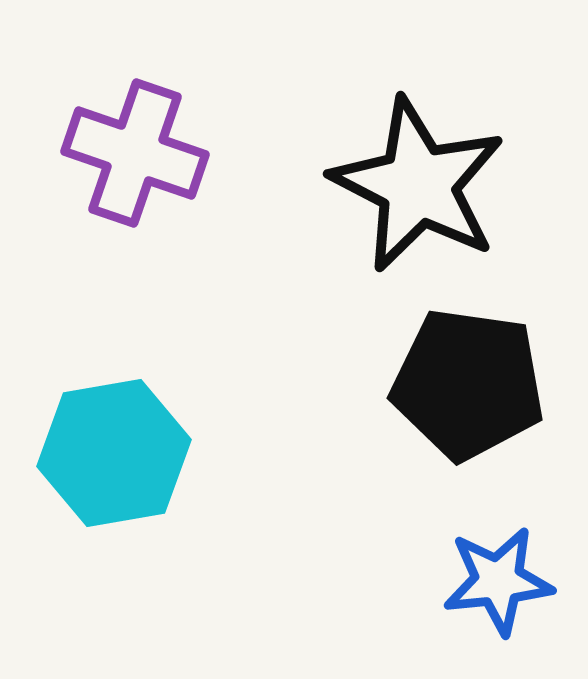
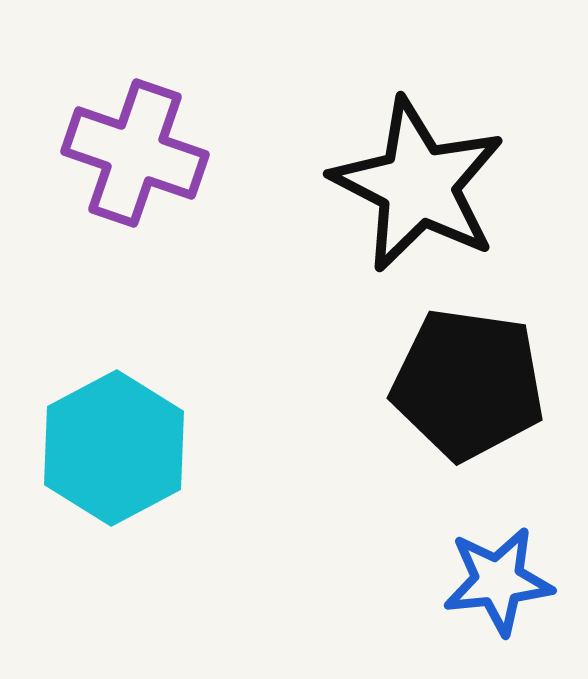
cyan hexagon: moved 5 px up; rotated 18 degrees counterclockwise
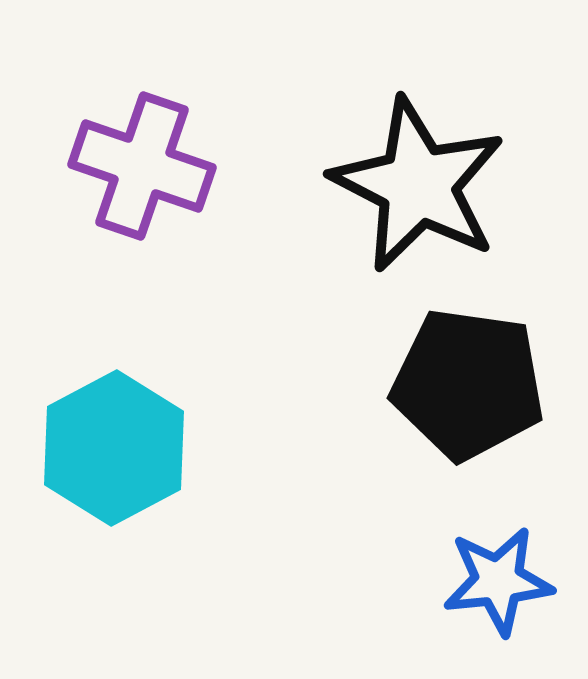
purple cross: moved 7 px right, 13 px down
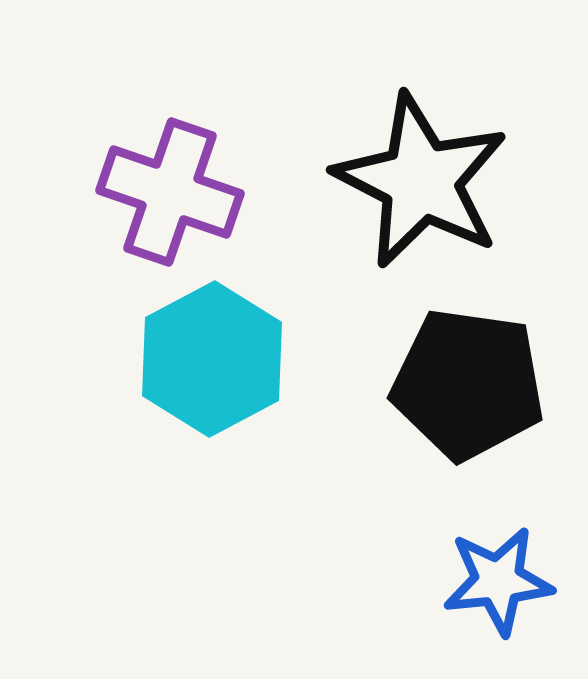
purple cross: moved 28 px right, 26 px down
black star: moved 3 px right, 4 px up
cyan hexagon: moved 98 px right, 89 px up
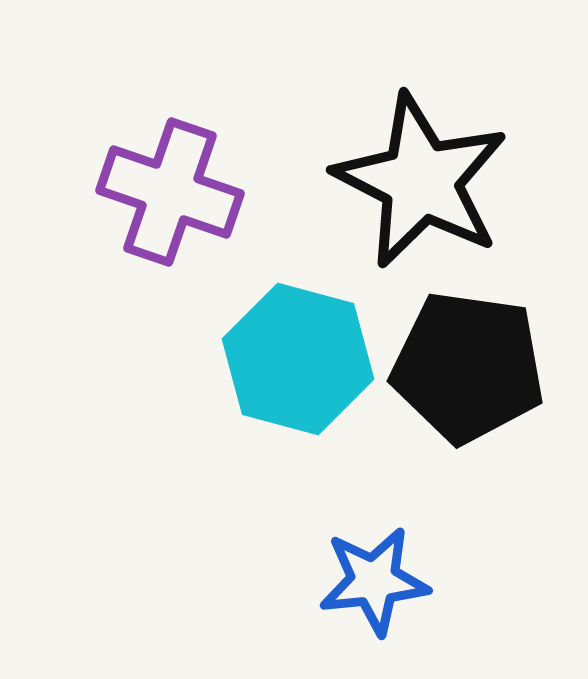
cyan hexagon: moved 86 px right; rotated 17 degrees counterclockwise
black pentagon: moved 17 px up
blue star: moved 124 px left
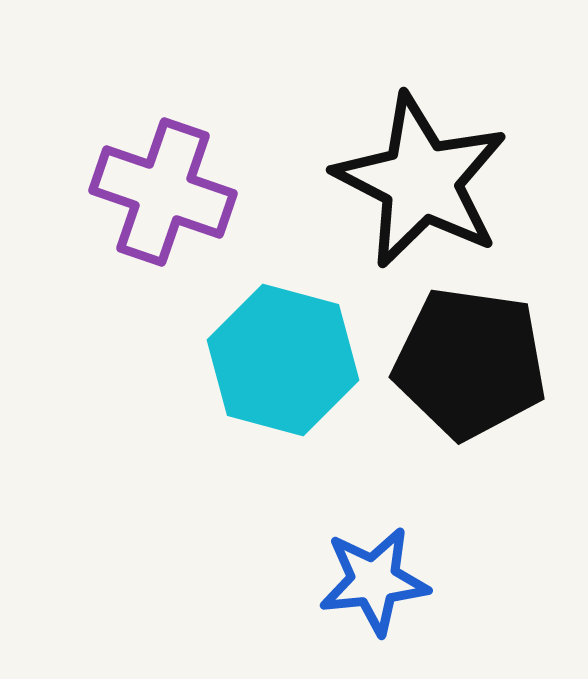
purple cross: moved 7 px left
cyan hexagon: moved 15 px left, 1 px down
black pentagon: moved 2 px right, 4 px up
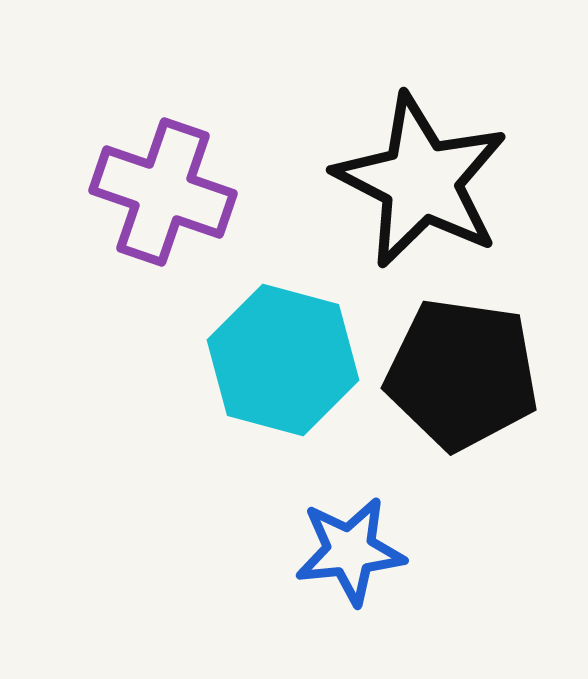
black pentagon: moved 8 px left, 11 px down
blue star: moved 24 px left, 30 px up
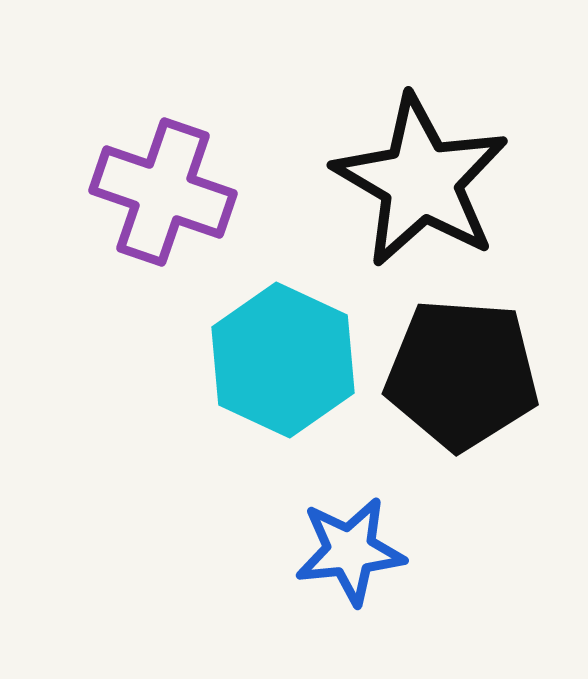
black star: rotated 3 degrees clockwise
cyan hexagon: rotated 10 degrees clockwise
black pentagon: rotated 4 degrees counterclockwise
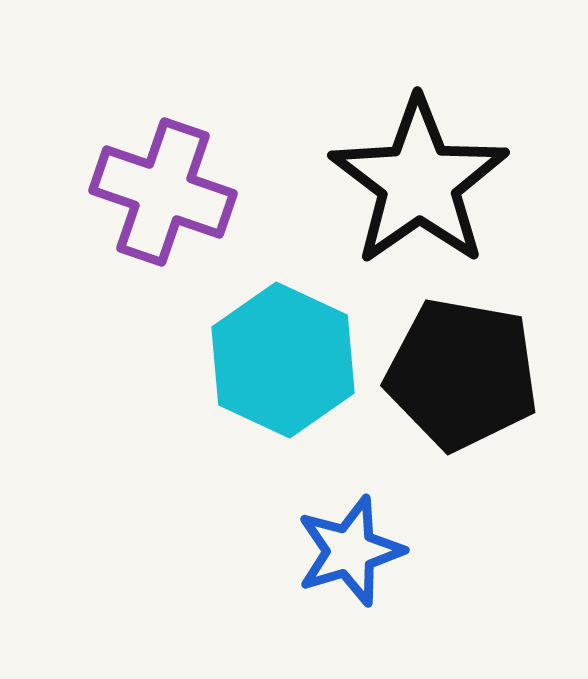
black star: moved 2 px left, 1 px down; rotated 7 degrees clockwise
black pentagon: rotated 6 degrees clockwise
blue star: rotated 11 degrees counterclockwise
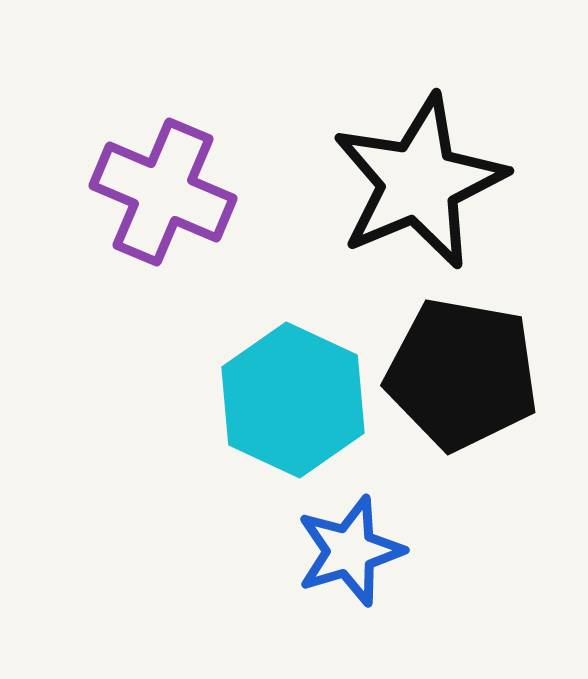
black star: rotated 12 degrees clockwise
purple cross: rotated 4 degrees clockwise
cyan hexagon: moved 10 px right, 40 px down
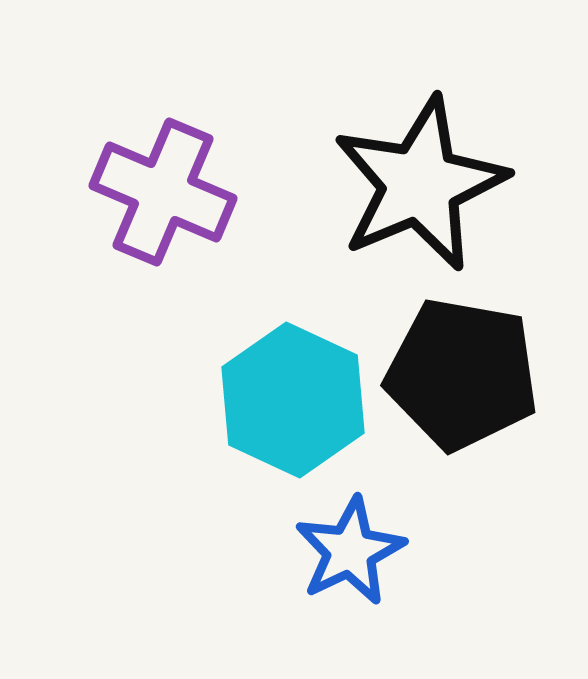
black star: moved 1 px right, 2 px down
blue star: rotated 9 degrees counterclockwise
